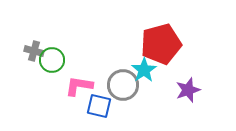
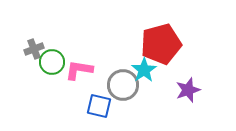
gray cross: moved 2 px up; rotated 36 degrees counterclockwise
green circle: moved 2 px down
pink L-shape: moved 16 px up
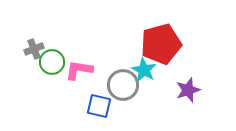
cyan star: rotated 10 degrees counterclockwise
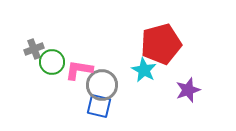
gray circle: moved 21 px left
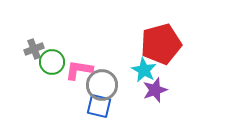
purple star: moved 33 px left
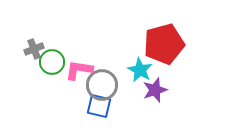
red pentagon: moved 3 px right
cyan star: moved 4 px left
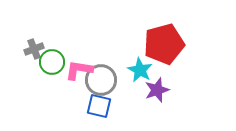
gray circle: moved 1 px left, 5 px up
purple star: moved 2 px right
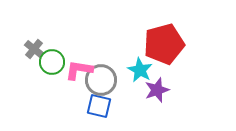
gray cross: rotated 30 degrees counterclockwise
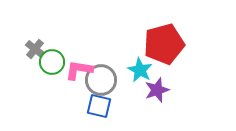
gray cross: moved 1 px right
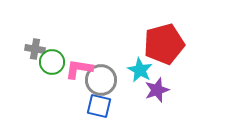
gray cross: rotated 30 degrees counterclockwise
pink L-shape: moved 1 px up
